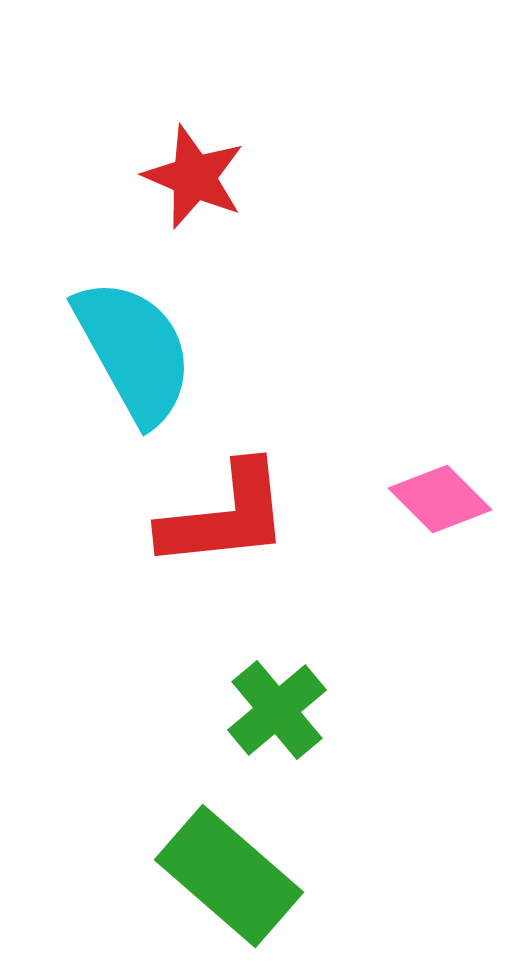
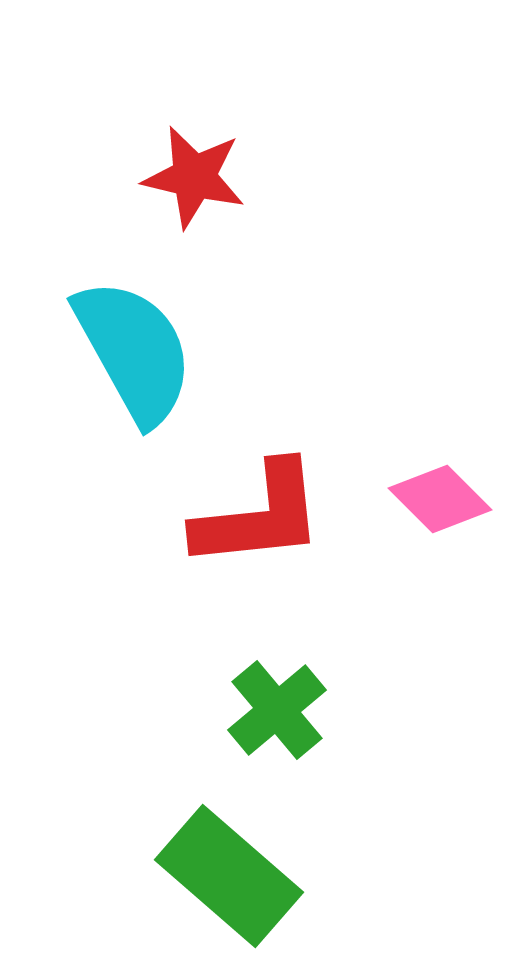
red star: rotated 10 degrees counterclockwise
red L-shape: moved 34 px right
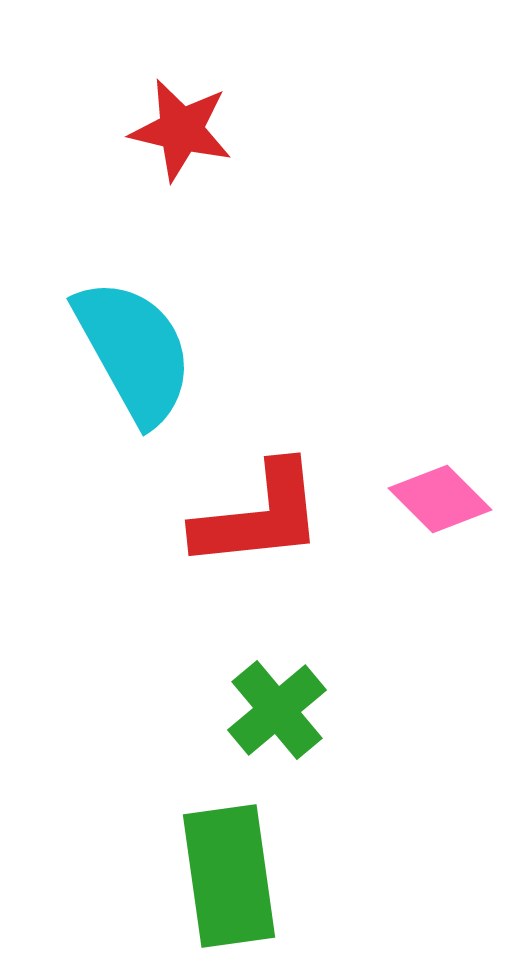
red star: moved 13 px left, 47 px up
green rectangle: rotated 41 degrees clockwise
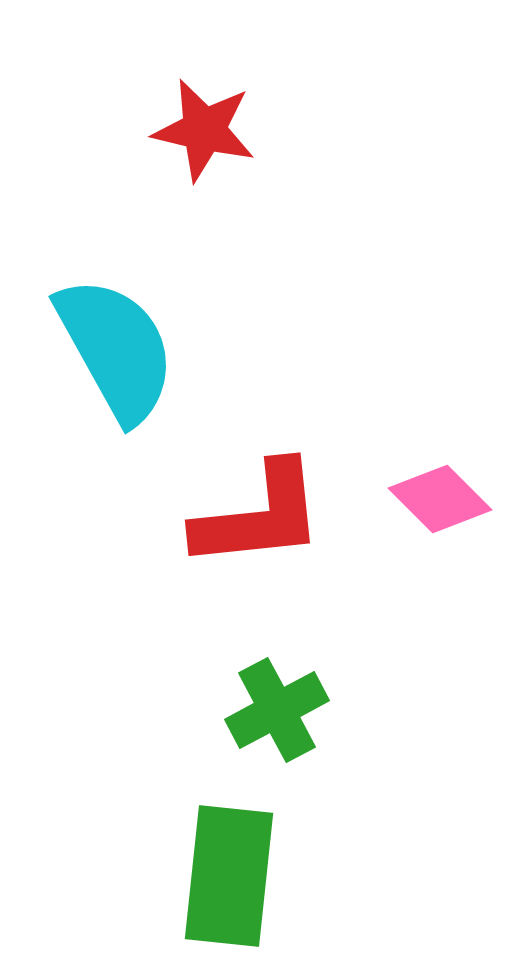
red star: moved 23 px right
cyan semicircle: moved 18 px left, 2 px up
green cross: rotated 12 degrees clockwise
green rectangle: rotated 14 degrees clockwise
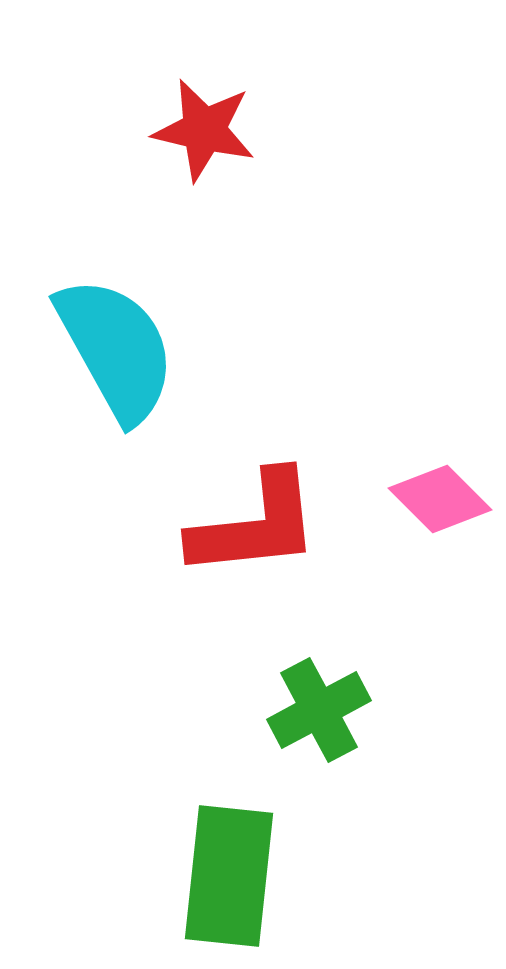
red L-shape: moved 4 px left, 9 px down
green cross: moved 42 px right
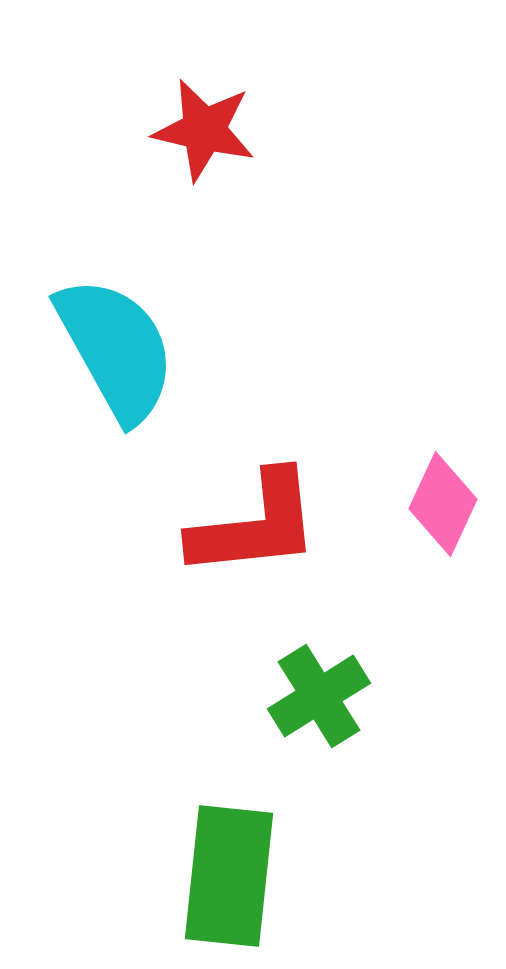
pink diamond: moved 3 px right, 5 px down; rotated 70 degrees clockwise
green cross: moved 14 px up; rotated 4 degrees counterclockwise
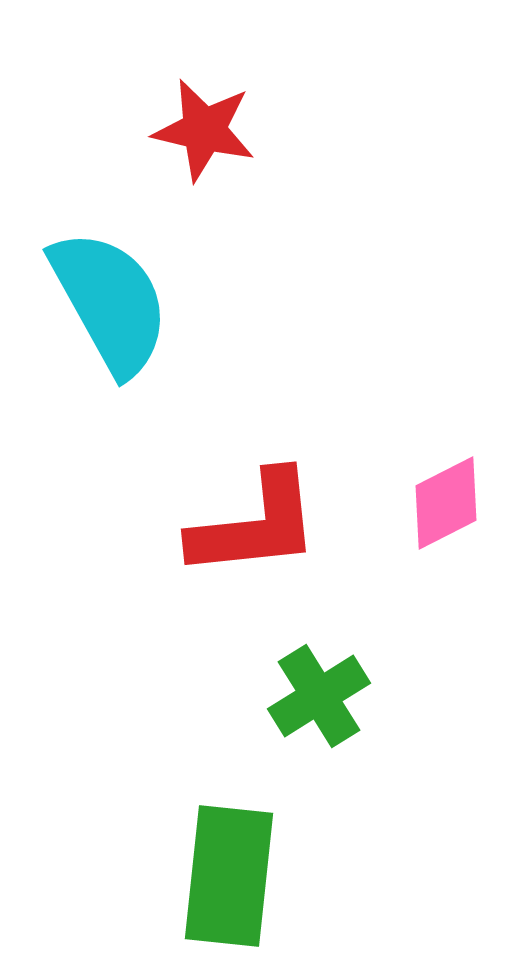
cyan semicircle: moved 6 px left, 47 px up
pink diamond: moved 3 px right, 1 px up; rotated 38 degrees clockwise
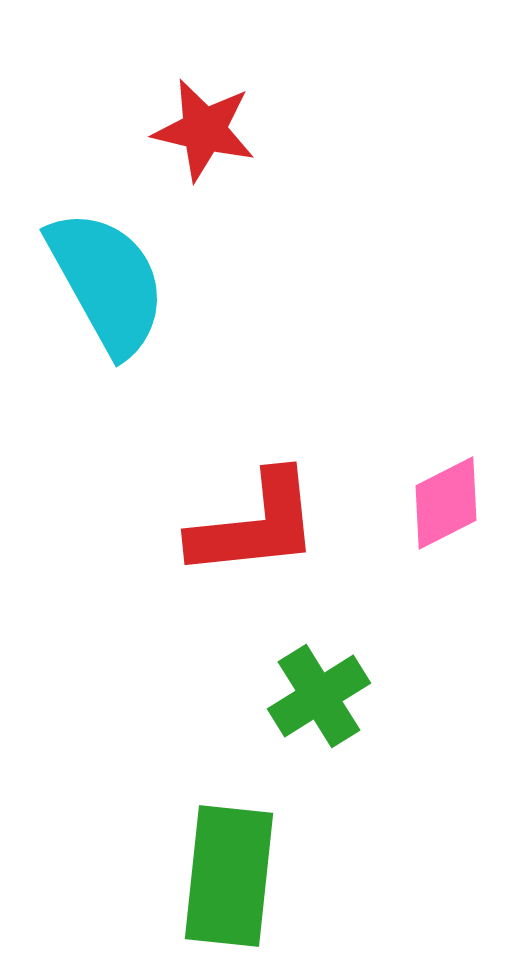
cyan semicircle: moved 3 px left, 20 px up
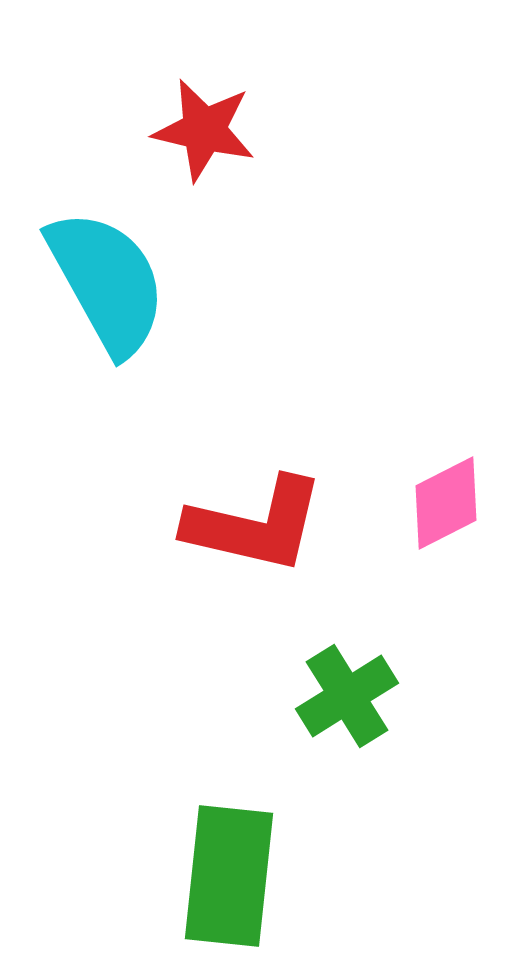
red L-shape: rotated 19 degrees clockwise
green cross: moved 28 px right
